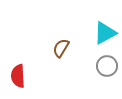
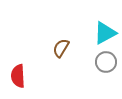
gray circle: moved 1 px left, 4 px up
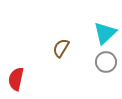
cyan triangle: rotated 15 degrees counterclockwise
red semicircle: moved 2 px left, 3 px down; rotated 15 degrees clockwise
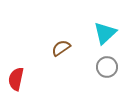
brown semicircle: rotated 24 degrees clockwise
gray circle: moved 1 px right, 5 px down
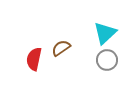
gray circle: moved 7 px up
red semicircle: moved 18 px right, 20 px up
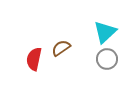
cyan triangle: moved 1 px up
gray circle: moved 1 px up
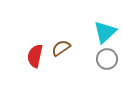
red semicircle: moved 1 px right, 3 px up
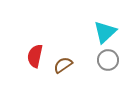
brown semicircle: moved 2 px right, 17 px down
gray circle: moved 1 px right, 1 px down
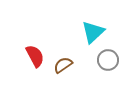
cyan triangle: moved 12 px left
red semicircle: rotated 140 degrees clockwise
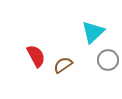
red semicircle: moved 1 px right
